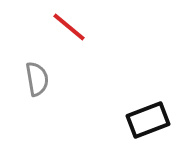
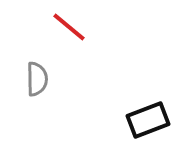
gray semicircle: rotated 8 degrees clockwise
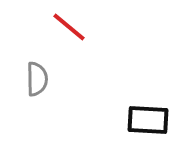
black rectangle: rotated 24 degrees clockwise
